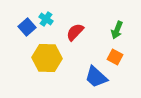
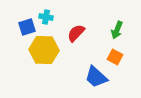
cyan cross: moved 2 px up; rotated 24 degrees counterclockwise
blue square: rotated 24 degrees clockwise
red semicircle: moved 1 px right, 1 px down
yellow hexagon: moved 3 px left, 8 px up
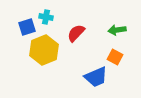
green arrow: rotated 60 degrees clockwise
yellow hexagon: rotated 24 degrees counterclockwise
blue trapezoid: rotated 65 degrees counterclockwise
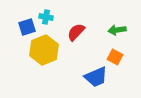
red semicircle: moved 1 px up
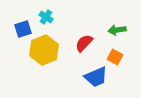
cyan cross: rotated 24 degrees clockwise
blue square: moved 4 px left, 2 px down
red semicircle: moved 8 px right, 11 px down
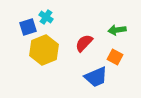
blue square: moved 5 px right, 2 px up
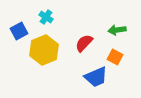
blue square: moved 9 px left, 4 px down; rotated 12 degrees counterclockwise
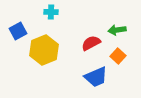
cyan cross: moved 5 px right, 5 px up; rotated 32 degrees counterclockwise
blue square: moved 1 px left
red semicircle: moved 7 px right; rotated 18 degrees clockwise
orange square: moved 3 px right, 1 px up; rotated 14 degrees clockwise
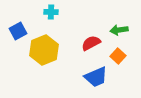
green arrow: moved 2 px right
